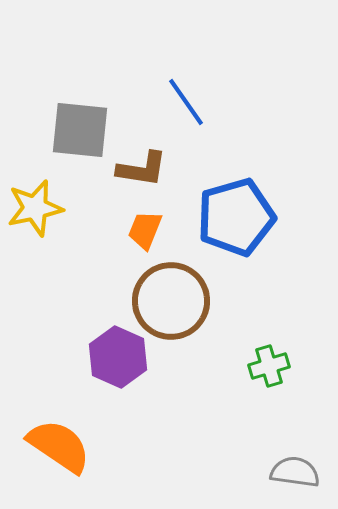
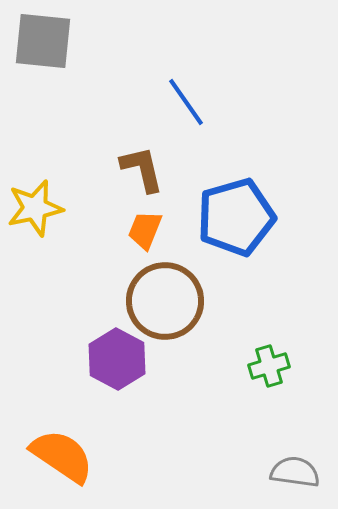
gray square: moved 37 px left, 89 px up
brown L-shape: rotated 112 degrees counterclockwise
brown circle: moved 6 px left
purple hexagon: moved 1 px left, 2 px down; rotated 4 degrees clockwise
orange semicircle: moved 3 px right, 10 px down
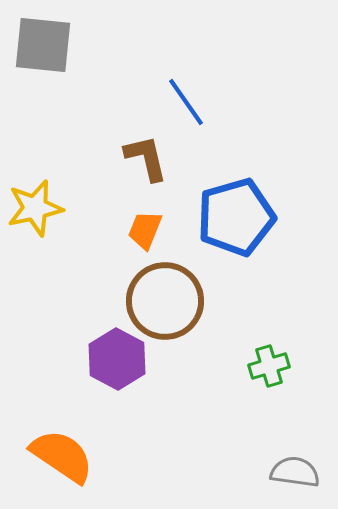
gray square: moved 4 px down
brown L-shape: moved 4 px right, 11 px up
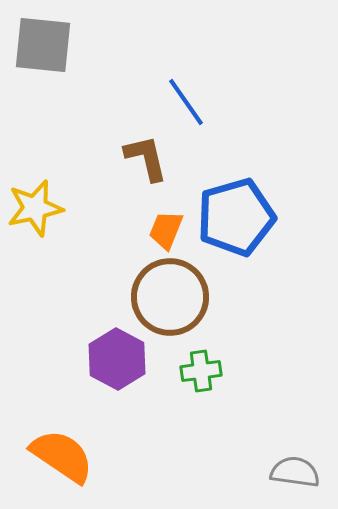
orange trapezoid: moved 21 px right
brown circle: moved 5 px right, 4 px up
green cross: moved 68 px left, 5 px down; rotated 9 degrees clockwise
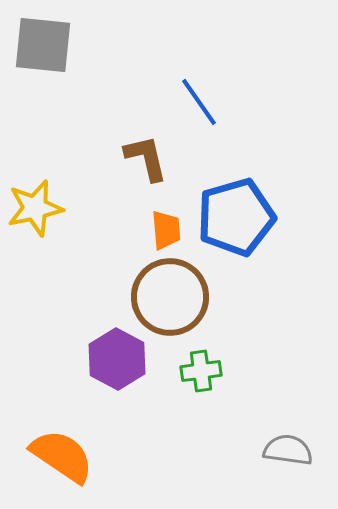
blue line: moved 13 px right
orange trapezoid: rotated 153 degrees clockwise
gray semicircle: moved 7 px left, 22 px up
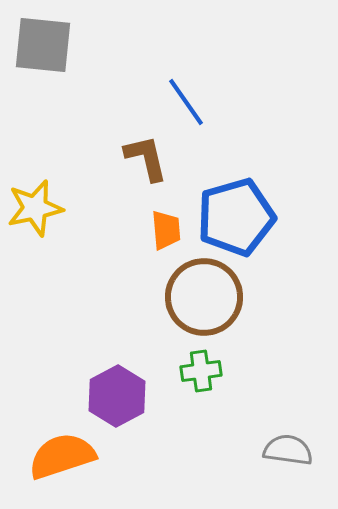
blue line: moved 13 px left
brown circle: moved 34 px right
purple hexagon: moved 37 px down; rotated 4 degrees clockwise
orange semicircle: rotated 52 degrees counterclockwise
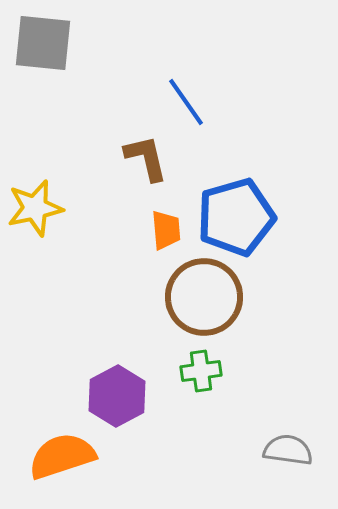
gray square: moved 2 px up
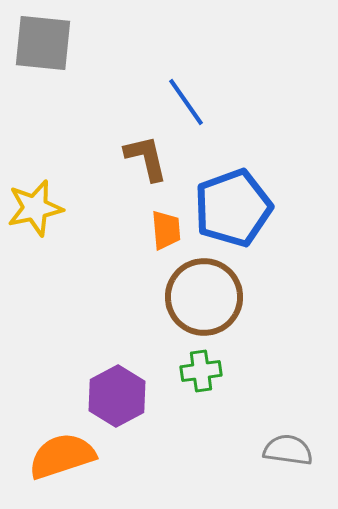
blue pentagon: moved 3 px left, 9 px up; rotated 4 degrees counterclockwise
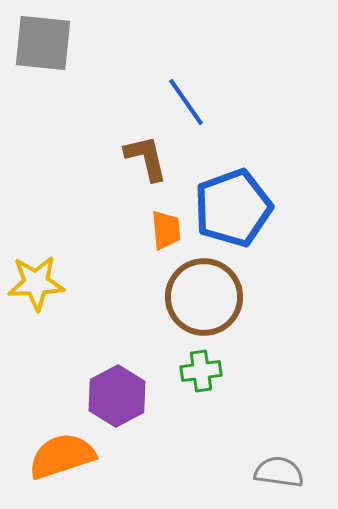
yellow star: moved 1 px right, 75 px down; rotated 10 degrees clockwise
gray semicircle: moved 9 px left, 22 px down
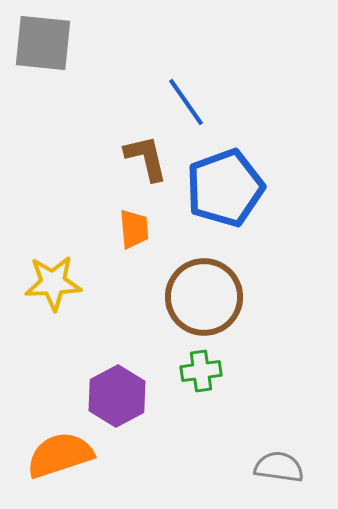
blue pentagon: moved 8 px left, 20 px up
orange trapezoid: moved 32 px left, 1 px up
yellow star: moved 17 px right
orange semicircle: moved 2 px left, 1 px up
gray semicircle: moved 5 px up
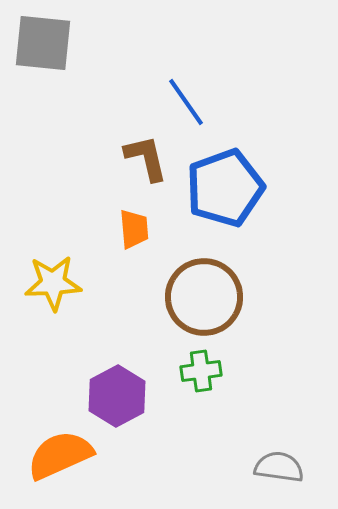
orange semicircle: rotated 6 degrees counterclockwise
